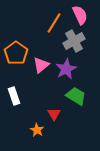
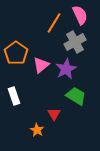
gray cross: moved 1 px right, 1 px down
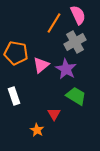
pink semicircle: moved 2 px left
orange pentagon: rotated 25 degrees counterclockwise
purple star: rotated 15 degrees counterclockwise
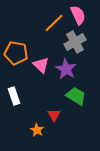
orange line: rotated 15 degrees clockwise
pink triangle: rotated 36 degrees counterclockwise
red triangle: moved 1 px down
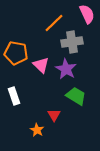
pink semicircle: moved 9 px right, 1 px up
gray cross: moved 3 px left; rotated 20 degrees clockwise
